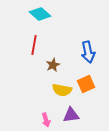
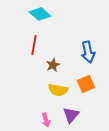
yellow semicircle: moved 4 px left
purple triangle: rotated 42 degrees counterclockwise
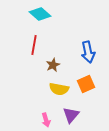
yellow semicircle: moved 1 px right, 1 px up
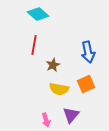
cyan diamond: moved 2 px left
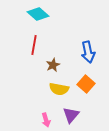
orange square: rotated 24 degrees counterclockwise
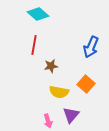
blue arrow: moved 3 px right, 5 px up; rotated 35 degrees clockwise
brown star: moved 2 px left, 1 px down; rotated 16 degrees clockwise
yellow semicircle: moved 3 px down
pink arrow: moved 2 px right, 1 px down
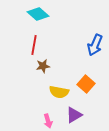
blue arrow: moved 4 px right, 2 px up
brown star: moved 8 px left
purple triangle: moved 3 px right; rotated 18 degrees clockwise
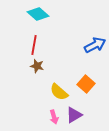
blue arrow: rotated 140 degrees counterclockwise
brown star: moved 6 px left; rotated 24 degrees clockwise
yellow semicircle: rotated 30 degrees clockwise
pink arrow: moved 6 px right, 4 px up
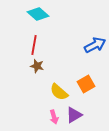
orange square: rotated 18 degrees clockwise
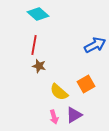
brown star: moved 2 px right
